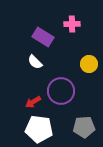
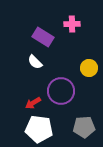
yellow circle: moved 4 px down
red arrow: moved 1 px down
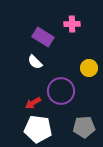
white pentagon: moved 1 px left
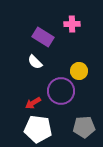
yellow circle: moved 10 px left, 3 px down
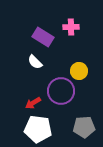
pink cross: moved 1 px left, 3 px down
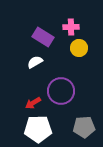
white semicircle: rotated 105 degrees clockwise
yellow circle: moved 23 px up
white pentagon: rotated 8 degrees counterclockwise
